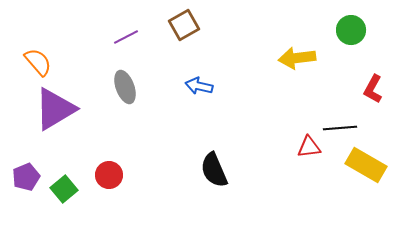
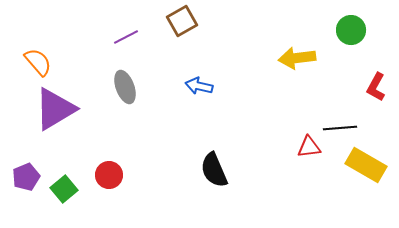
brown square: moved 2 px left, 4 px up
red L-shape: moved 3 px right, 2 px up
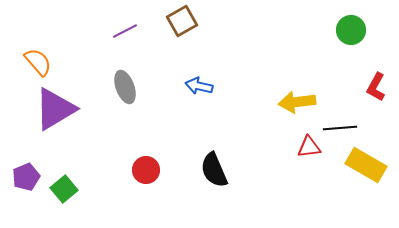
purple line: moved 1 px left, 6 px up
yellow arrow: moved 44 px down
red circle: moved 37 px right, 5 px up
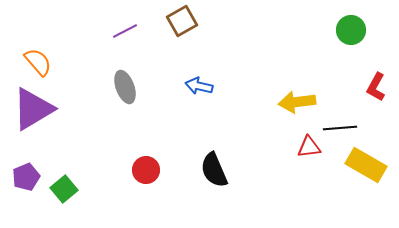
purple triangle: moved 22 px left
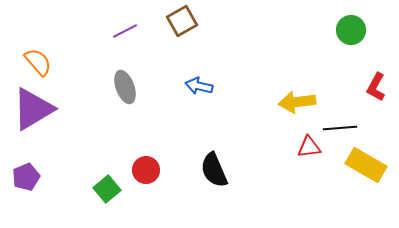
green square: moved 43 px right
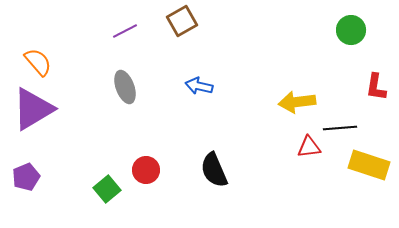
red L-shape: rotated 20 degrees counterclockwise
yellow rectangle: moved 3 px right; rotated 12 degrees counterclockwise
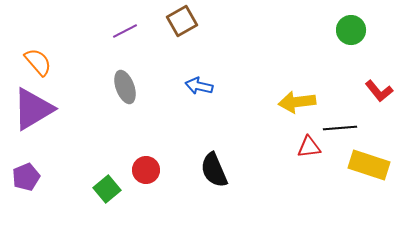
red L-shape: moved 3 px right, 4 px down; rotated 48 degrees counterclockwise
